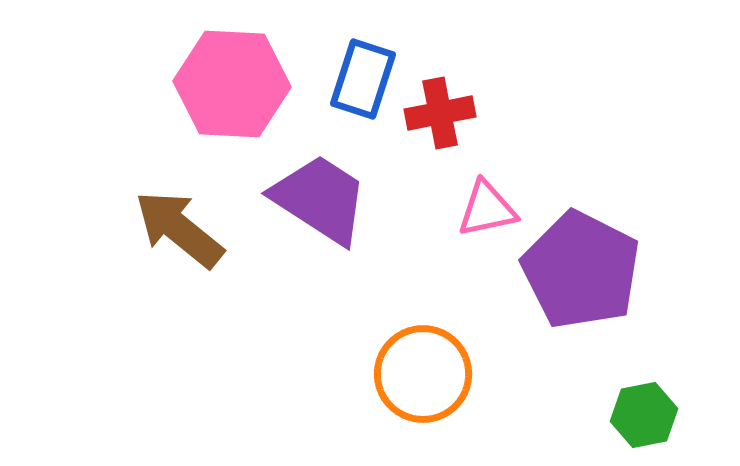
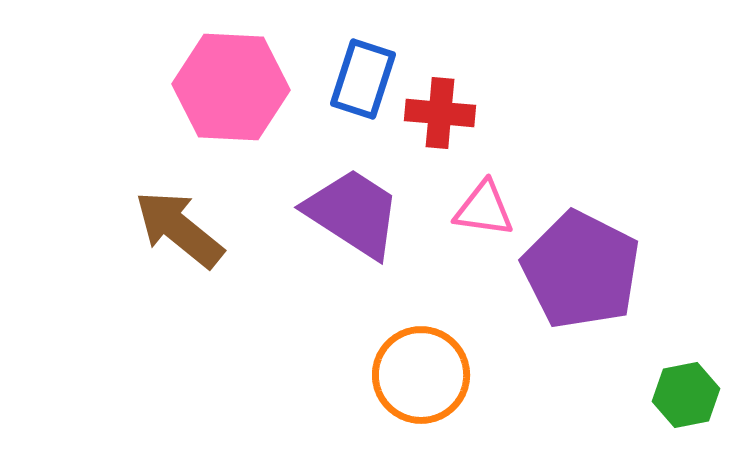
pink hexagon: moved 1 px left, 3 px down
red cross: rotated 16 degrees clockwise
purple trapezoid: moved 33 px right, 14 px down
pink triangle: moved 3 px left; rotated 20 degrees clockwise
orange circle: moved 2 px left, 1 px down
green hexagon: moved 42 px right, 20 px up
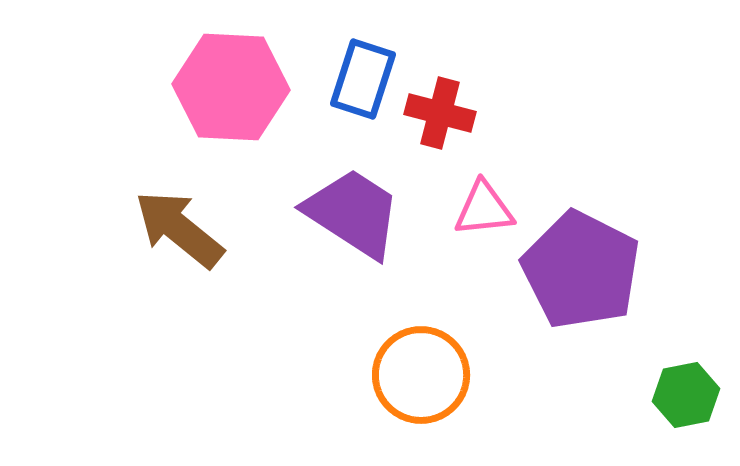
red cross: rotated 10 degrees clockwise
pink triangle: rotated 14 degrees counterclockwise
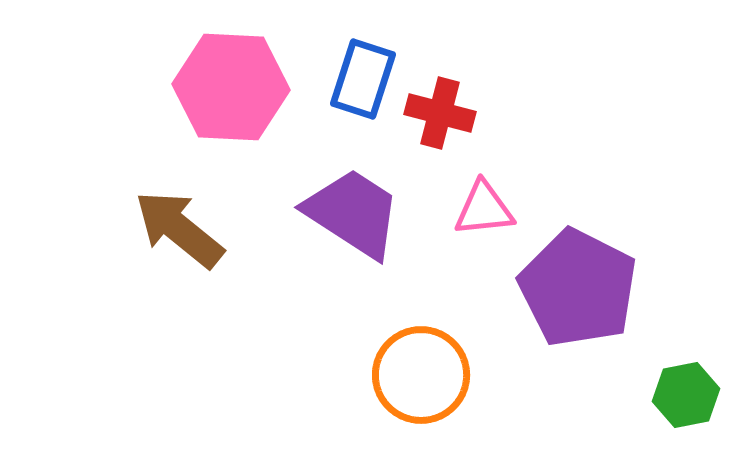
purple pentagon: moved 3 px left, 18 px down
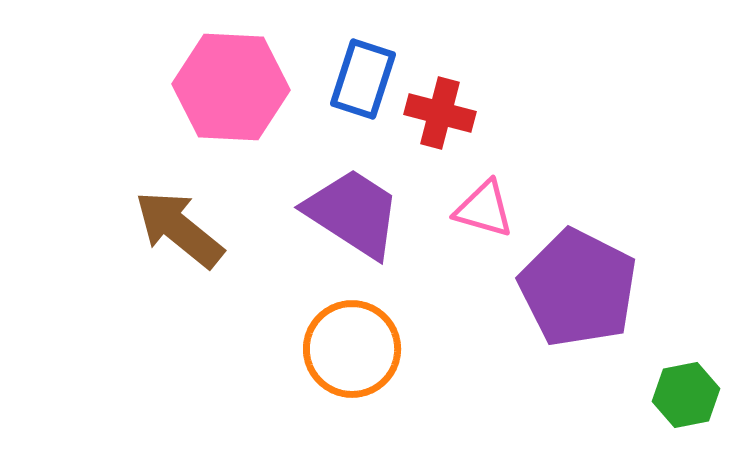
pink triangle: rotated 22 degrees clockwise
orange circle: moved 69 px left, 26 px up
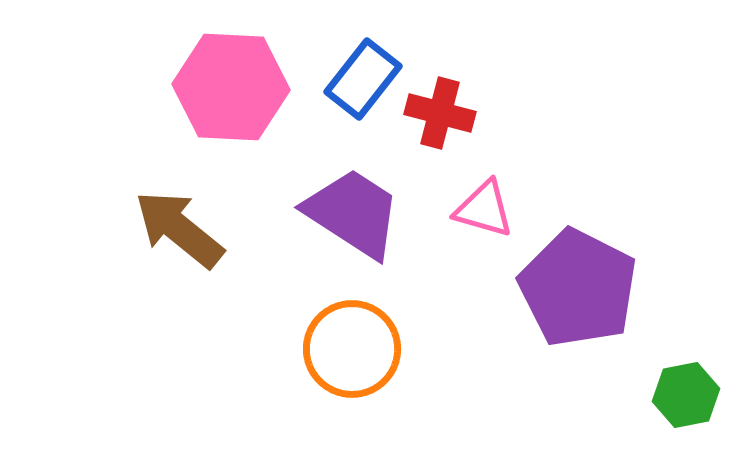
blue rectangle: rotated 20 degrees clockwise
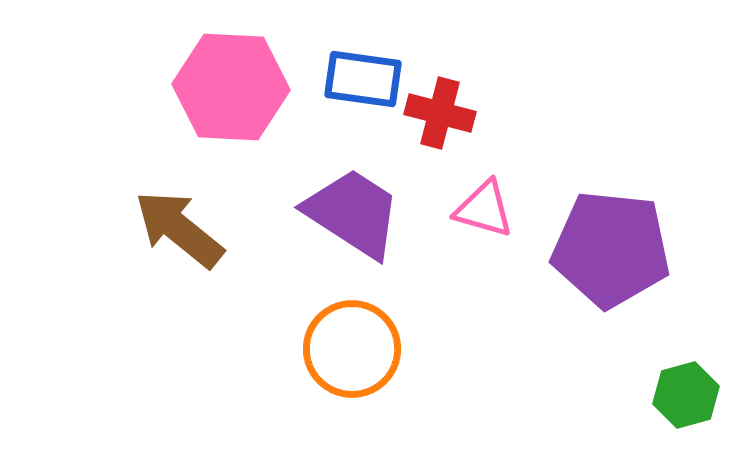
blue rectangle: rotated 60 degrees clockwise
purple pentagon: moved 33 px right, 39 px up; rotated 21 degrees counterclockwise
green hexagon: rotated 4 degrees counterclockwise
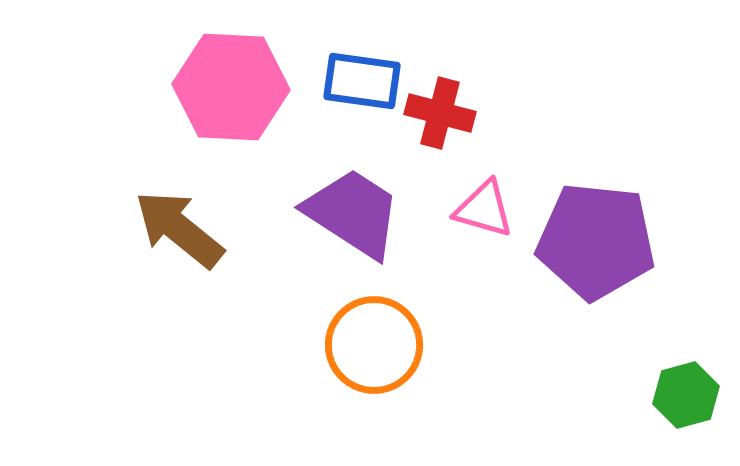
blue rectangle: moved 1 px left, 2 px down
purple pentagon: moved 15 px left, 8 px up
orange circle: moved 22 px right, 4 px up
